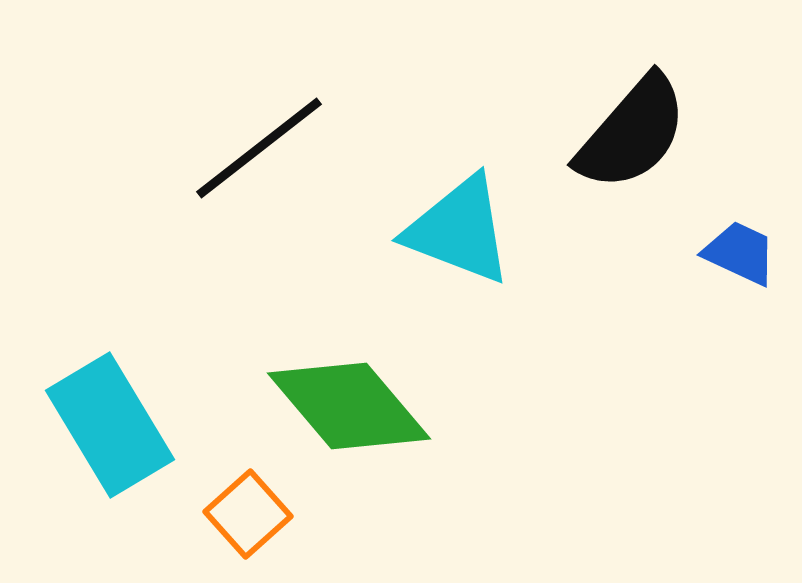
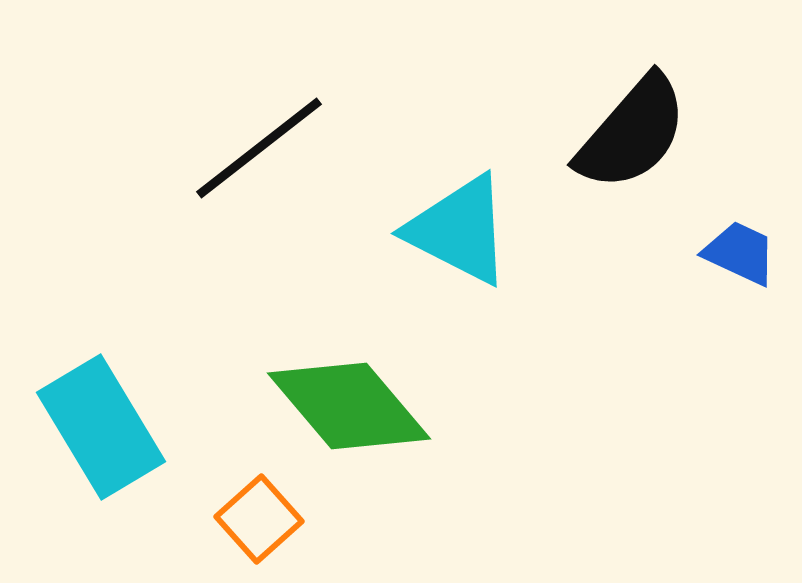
cyan triangle: rotated 6 degrees clockwise
cyan rectangle: moved 9 px left, 2 px down
orange square: moved 11 px right, 5 px down
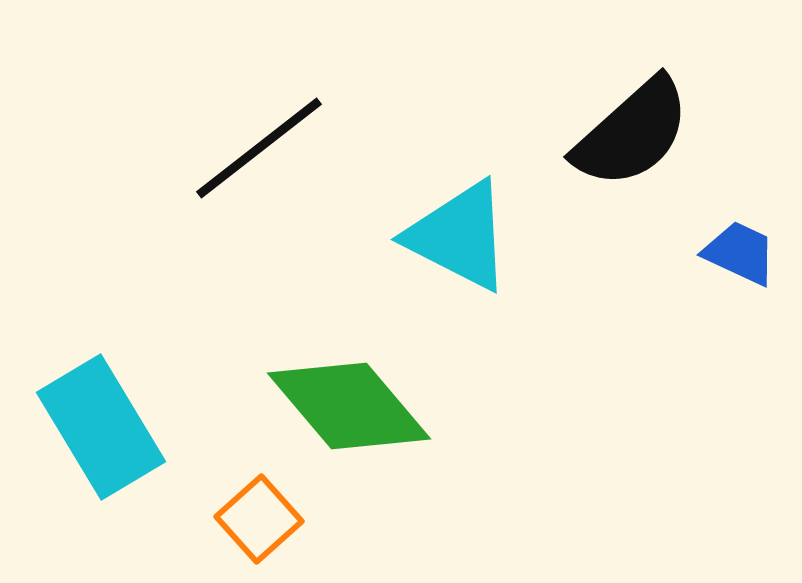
black semicircle: rotated 7 degrees clockwise
cyan triangle: moved 6 px down
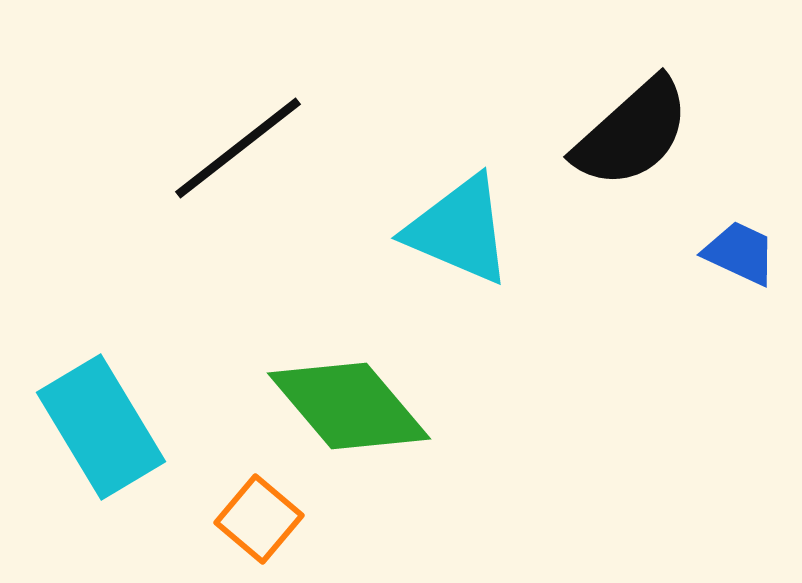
black line: moved 21 px left
cyan triangle: moved 6 px up; rotated 4 degrees counterclockwise
orange square: rotated 8 degrees counterclockwise
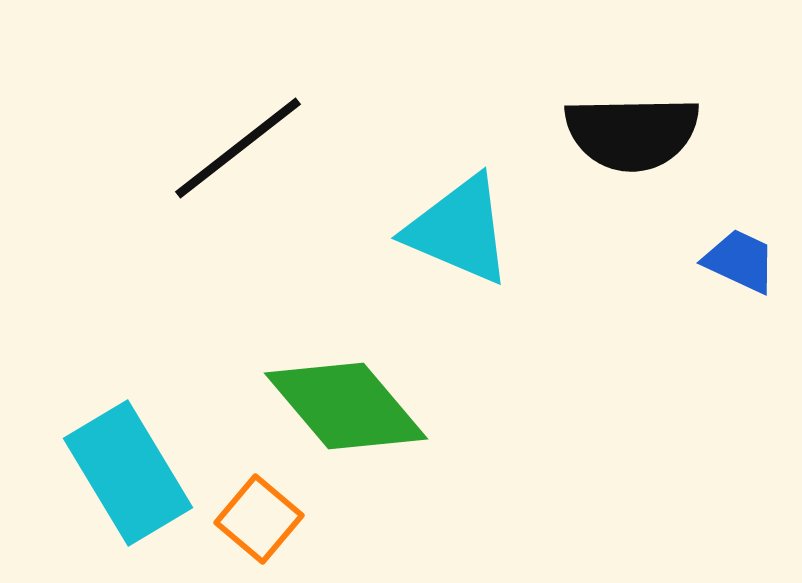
black semicircle: rotated 41 degrees clockwise
blue trapezoid: moved 8 px down
green diamond: moved 3 px left
cyan rectangle: moved 27 px right, 46 px down
